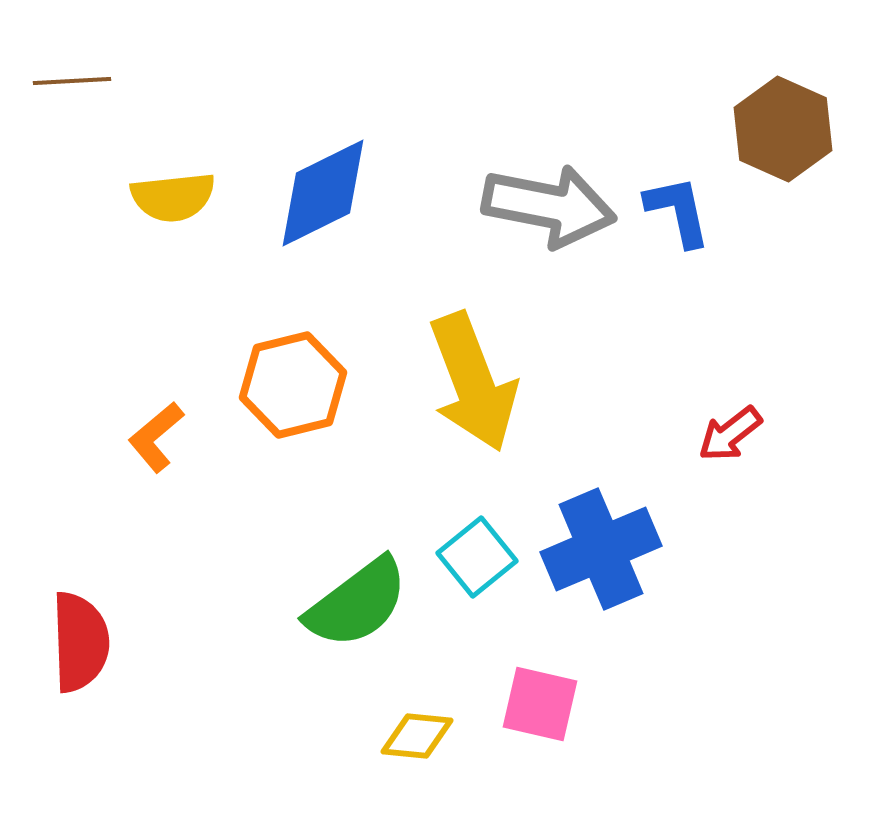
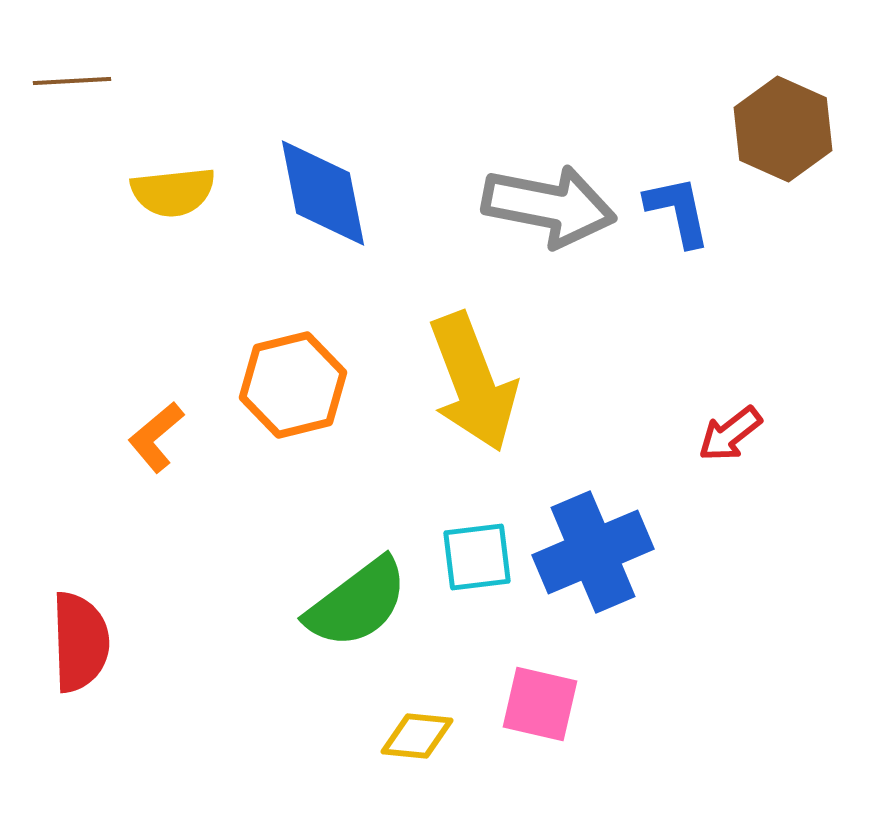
blue diamond: rotated 75 degrees counterclockwise
yellow semicircle: moved 5 px up
blue cross: moved 8 px left, 3 px down
cyan square: rotated 32 degrees clockwise
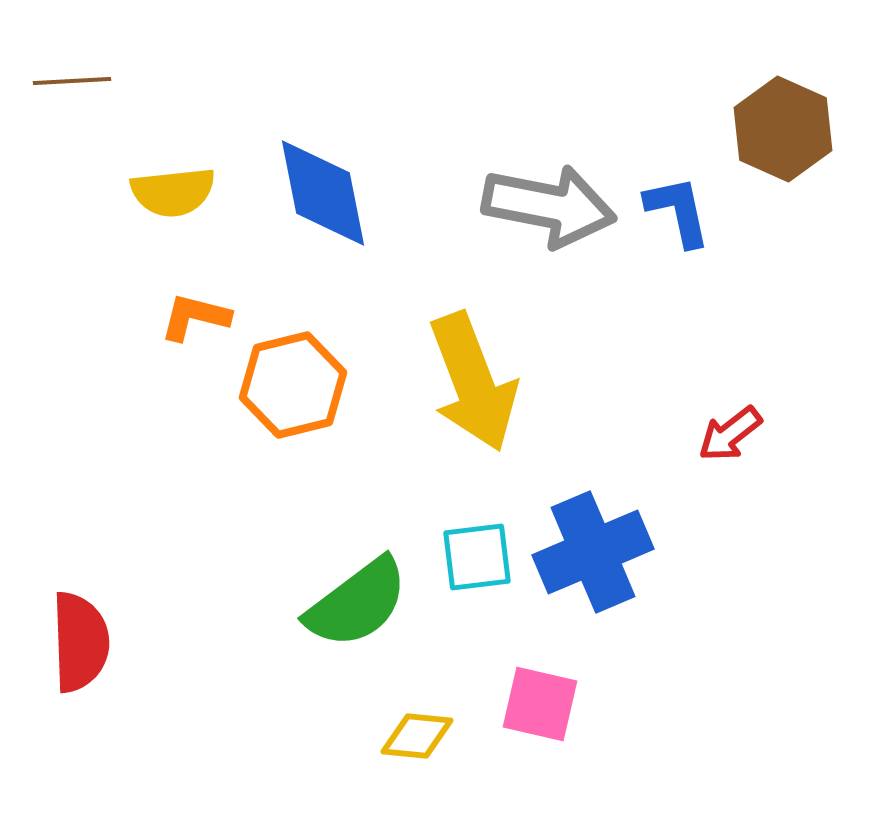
orange L-shape: moved 39 px right, 120 px up; rotated 54 degrees clockwise
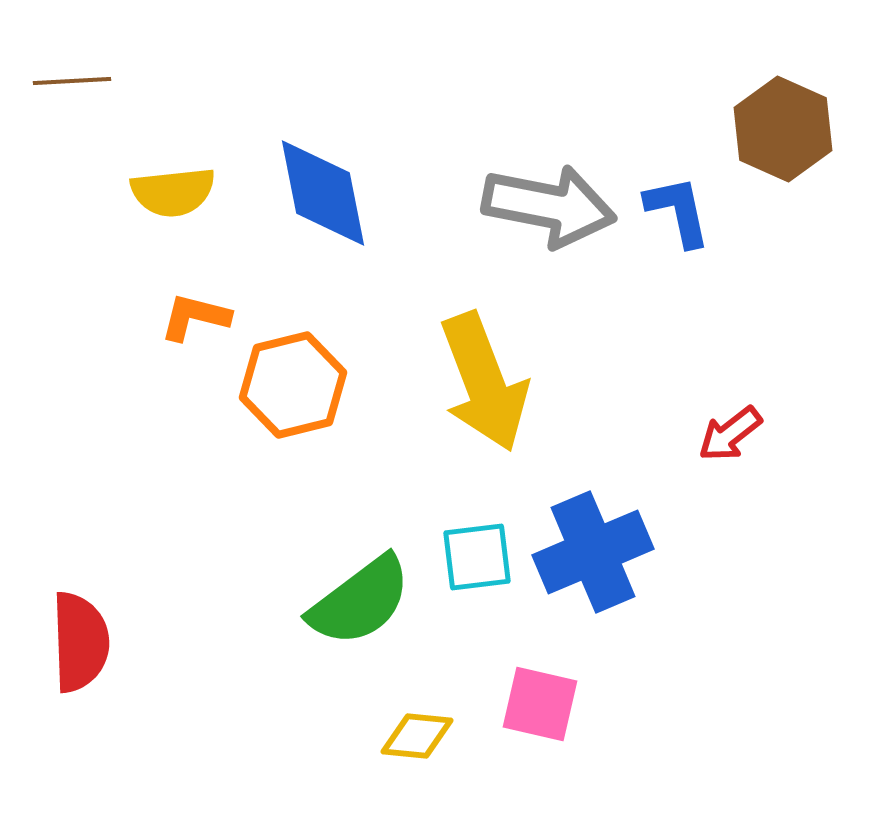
yellow arrow: moved 11 px right
green semicircle: moved 3 px right, 2 px up
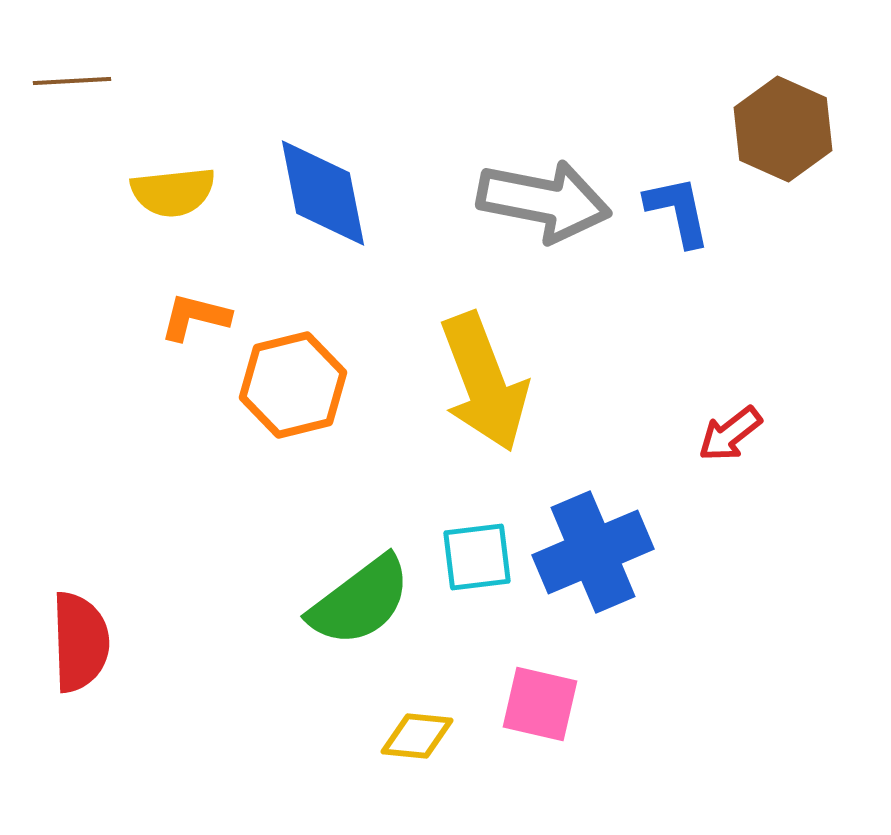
gray arrow: moved 5 px left, 5 px up
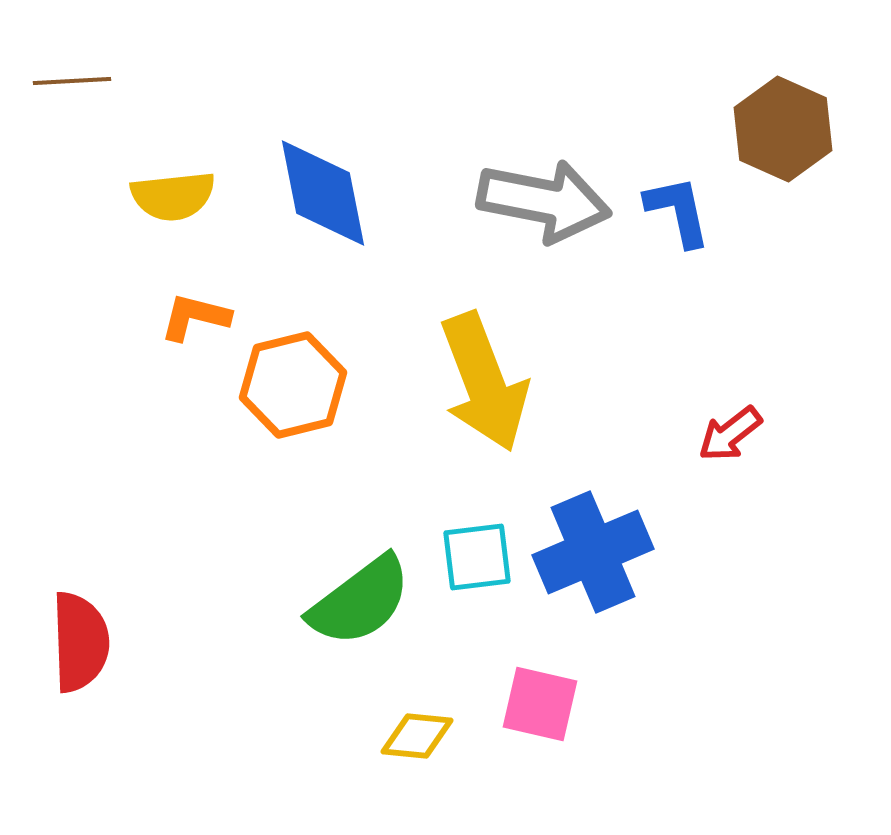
yellow semicircle: moved 4 px down
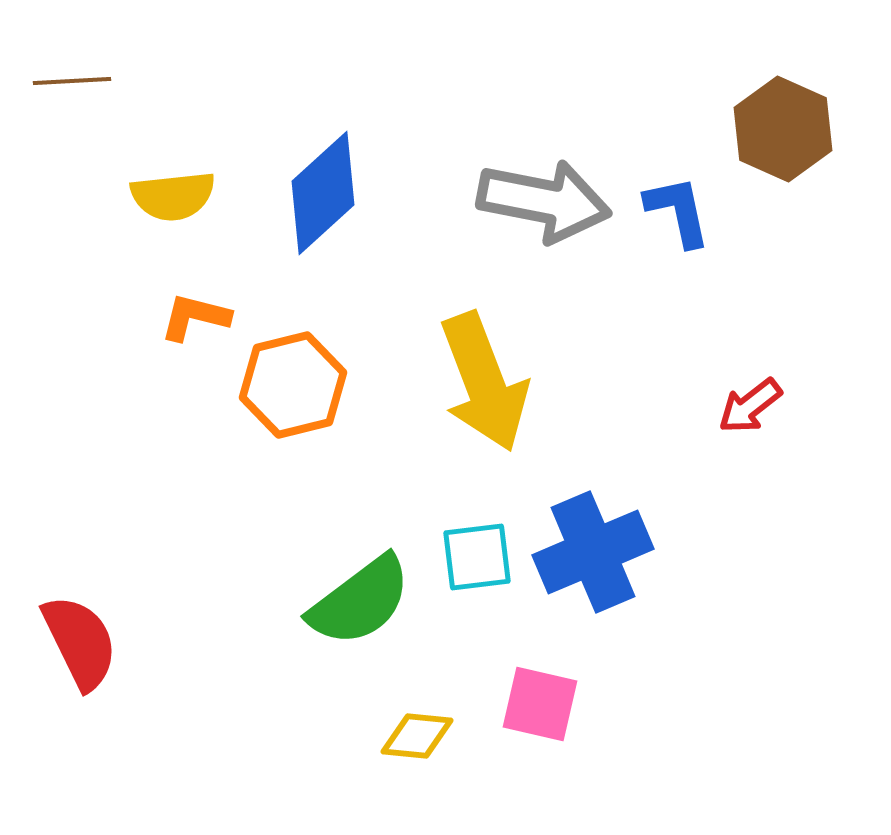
blue diamond: rotated 59 degrees clockwise
red arrow: moved 20 px right, 28 px up
red semicircle: rotated 24 degrees counterclockwise
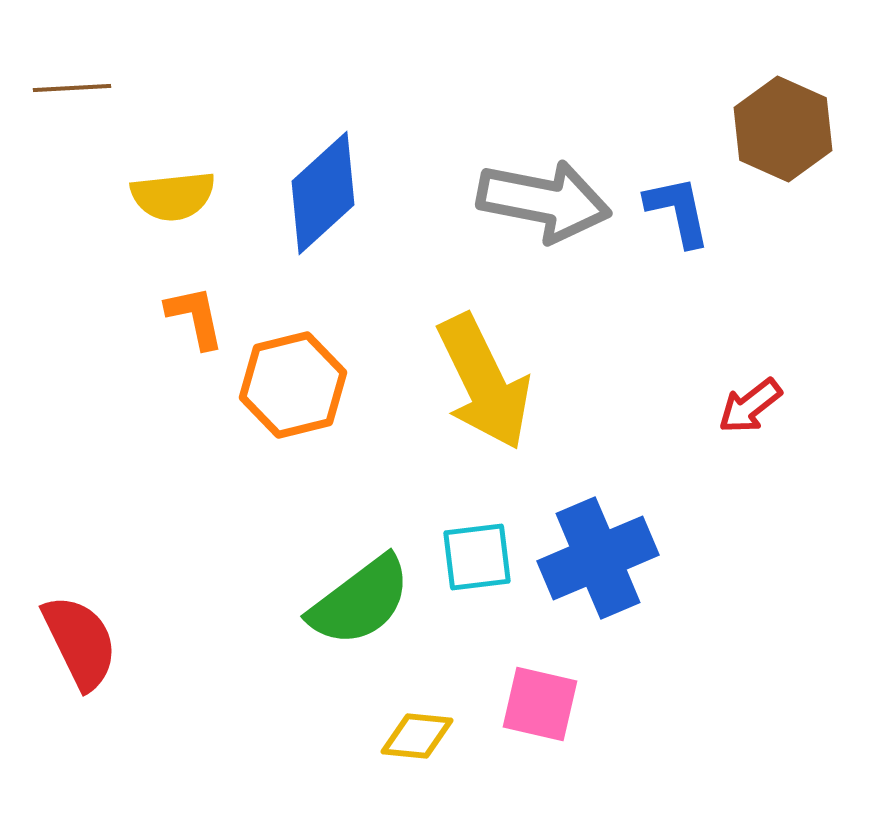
brown line: moved 7 px down
orange L-shape: rotated 64 degrees clockwise
yellow arrow: rotated 5 degrees counterclockwise
blue cross: moved 5 px right, 6 px down
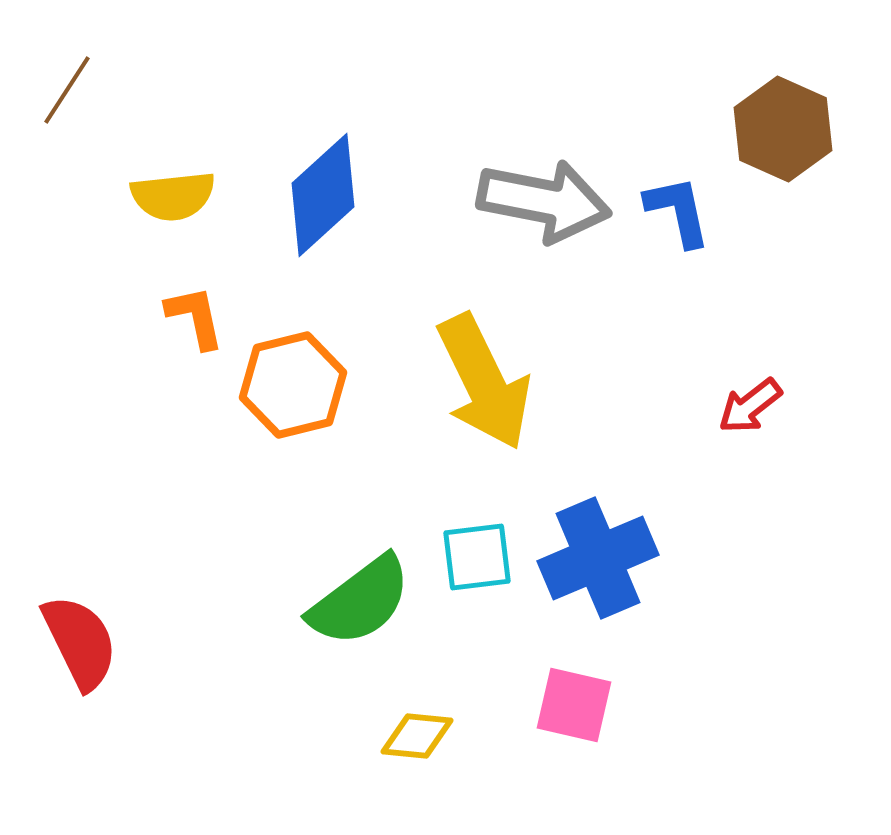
brown line: moved 5 px left, 2 px down; rotated 54 degrees counterclockwise
blue diamond: moved 2 px down
pink square: moved 34 px right, 1 px down
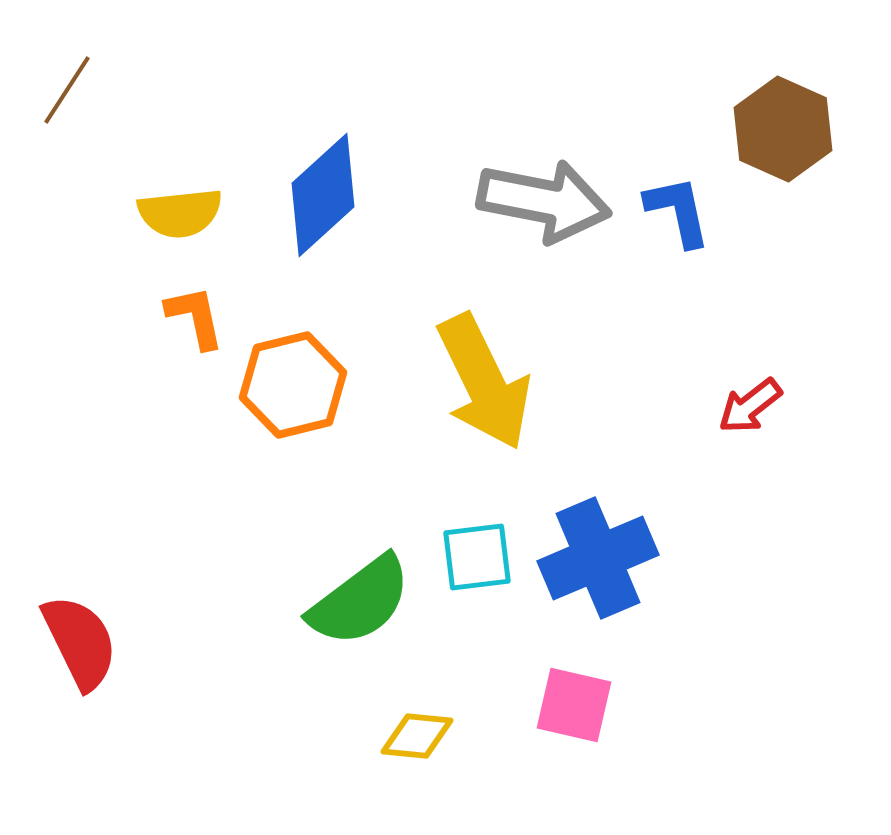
yellow semicircle: moved 7 px right, 17 px down
